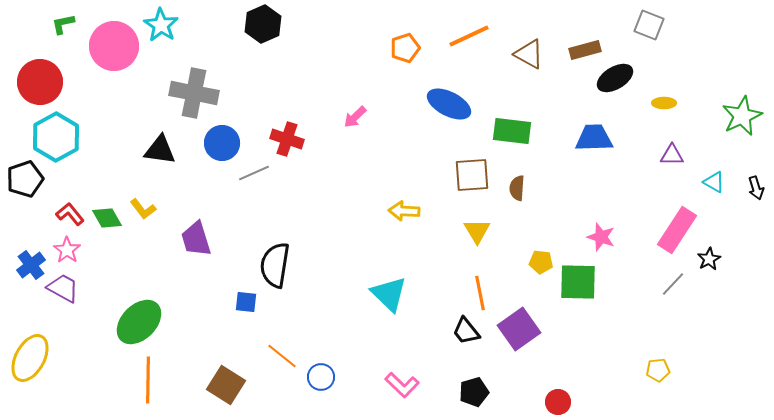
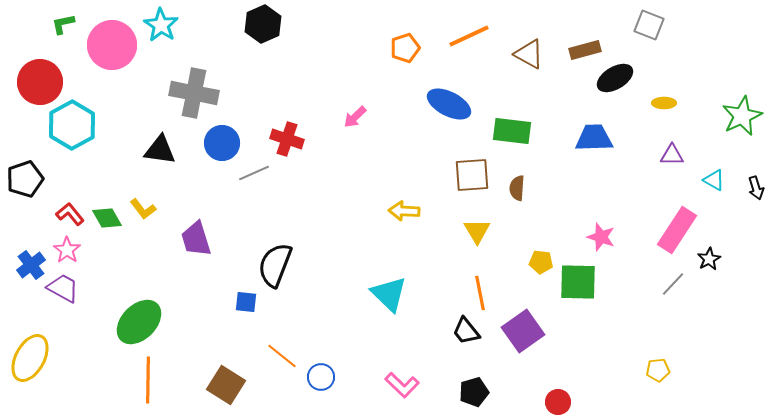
pink circle at (114, 46): moved 2 px left, 1 px up
cyan hexagon at (56, 137): moved 16 px right, 12 px up
cyan triangle at (714, 182): moved 2 px up
black semicircle at (275, 265): rotated 12 degrees clockwise
purple square at (519, 329): moved 4 px right, 2 px down
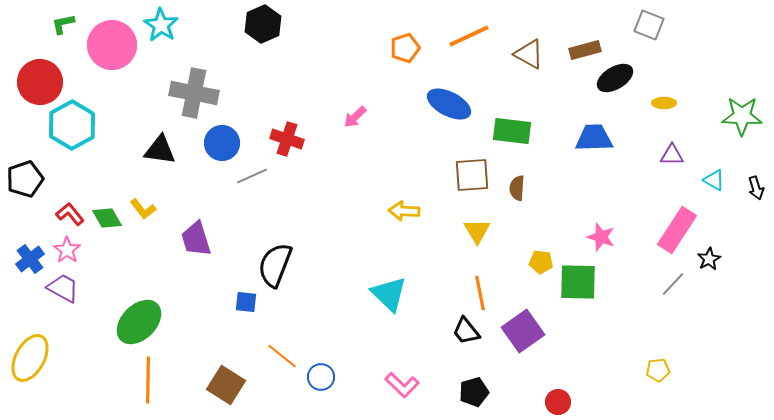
green star at (742, 116): rotated 27 degrees clockwise
gray line at (254, 173): moved 2 px left, 3 px down
blue cross at (31, 265): moved 1 px left, 6 px up
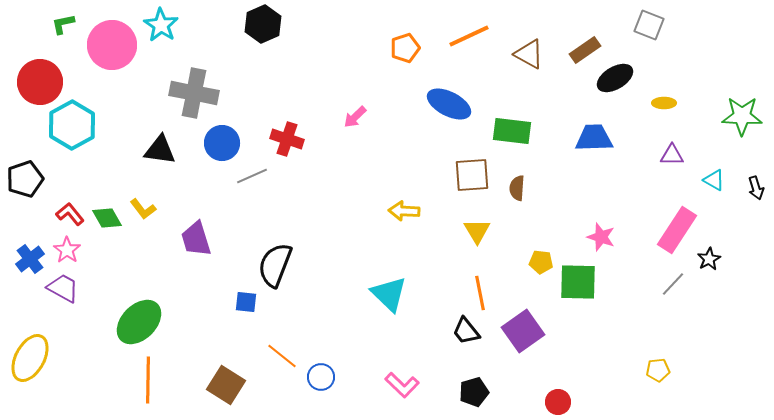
brown rectangle at (585, 50): rotated 20 degrees counterclockwise
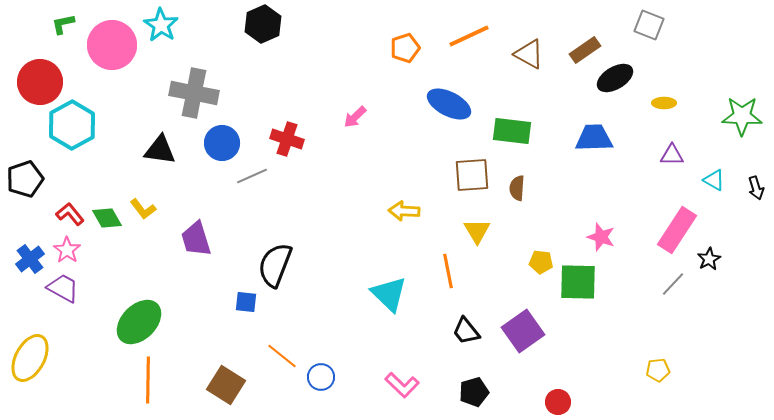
orange line at (480, 293): moved 32 px left, 22 px up
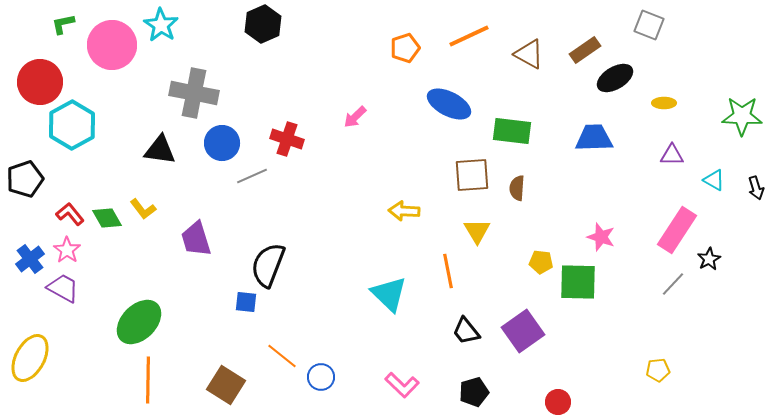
black semicircle at (275, 265): moved 7 px left
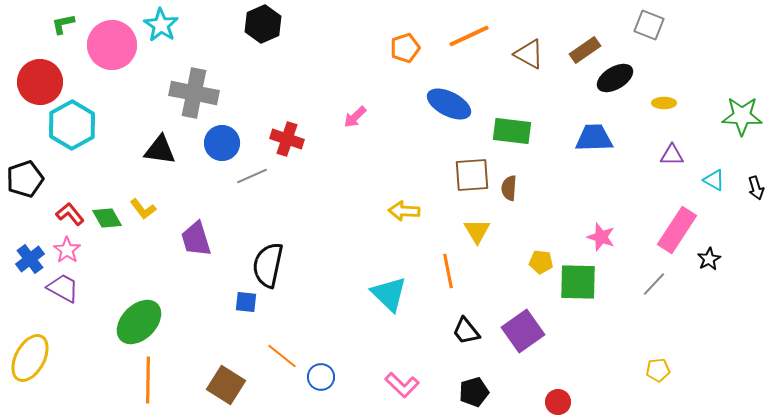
brown semicircle at (517, 188): moved 8 px left
black semicircle at (268, 265): rotated 9 degrees counterclockwise
gray line at (673, 284): moved 19 px left
